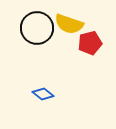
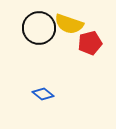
black circle: moved 2 px right
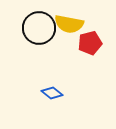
yellow semicircle: rotated 8 degrees counterclockwise
blue diamond: moved 9 px right, 1 px up
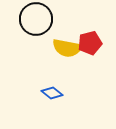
yellow semicircle: moved 2 px left, 24 px down
black circle: moved 3 px left, 9 px up
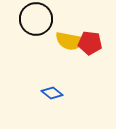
red pentagon: rotated 20 degrees clockwise
yellow semicircle: moved 3 px right, 7 px up
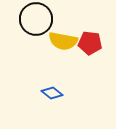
yellow semicircle: moved 7 px left
